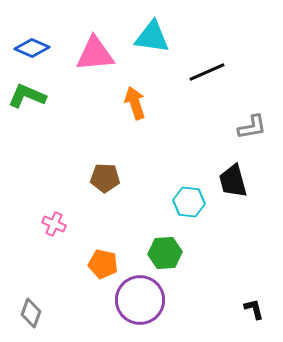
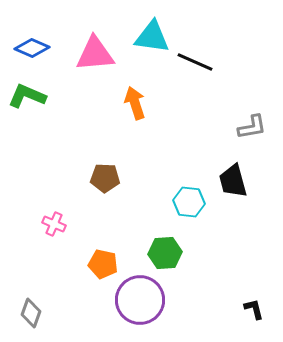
black line: moved 12 px left, 10 px up; rotated 48 degrees clockwise
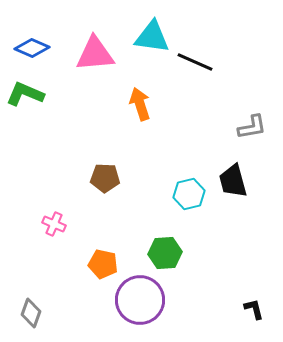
green L-shape: moved 2 px left, 2 px up
orange arrow: moved 5 px right, 1 px down
cyan hexagon: moved 8 px up; rotated 20 degrees counterclockwise
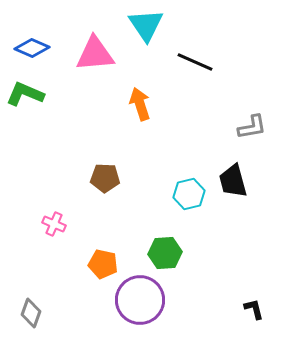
cyan triangle: moved 6 px left, 12 px up; rotated 48 degrees clockwise
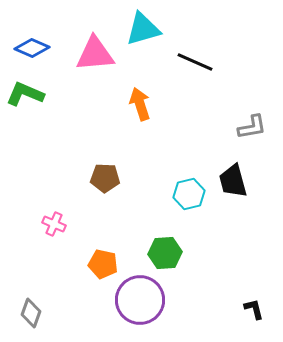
cyan triangle: moved 3 px left, 4 px down; rotated 48 degrees clockwise
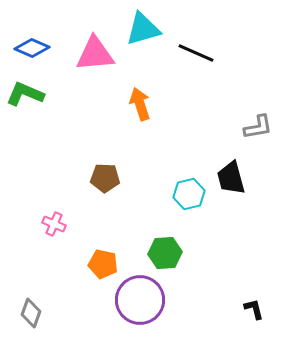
black line: moved 1 px right, 9 px up
gray L-shape: moved 6 px right
black trapezoid: moved 2 px left, 3 px up
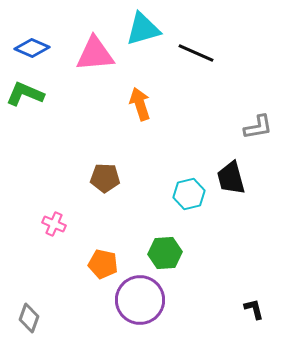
gray diamond: moved 2 px left, 5 px down
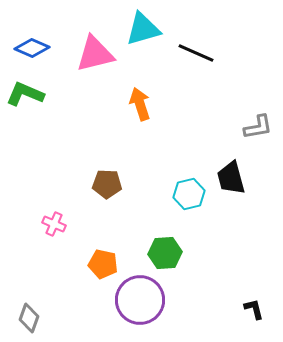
pink triangle: rotated 9 degrees counterclockwise
brown pentagon: moved 2 px right, 6 px down
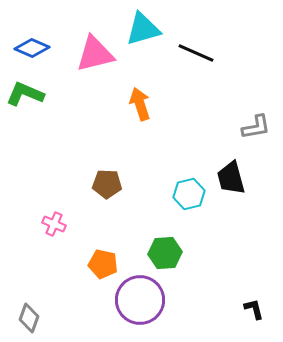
gray L-shape: moved 2 px left
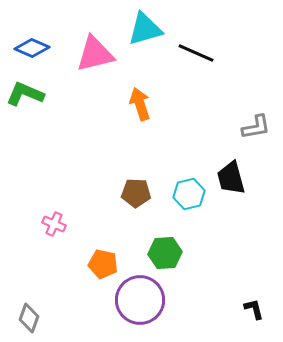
cyan triangle: moved 2 px right
brown pentagon: moved 29 px right, 9 px down
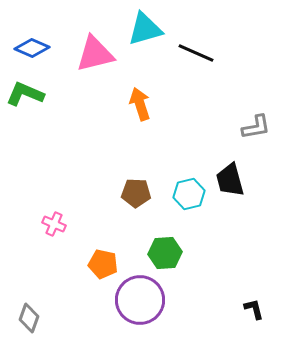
black trapezoid: moved 1 px left, 2 px down
